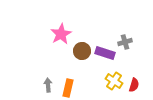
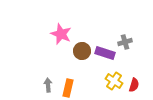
pink star: rotated 20 degrees counterclockwise
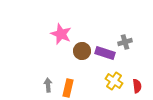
red semicircle: moved 3 px right, 1 px down; rotated 24 degrees counterclockwise
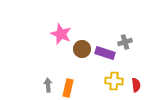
brown circle: moved 2 px up
yellow cross: rotated 30 degrees counterclockwise
red semicircle: moved 1 px left, 1 px up
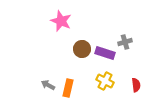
pink star: moved 13 px up
yellow cross: moved 9 px left; rotated 24 degrees clockwise
gray arrow: rotated 56 degrees counterclockwise
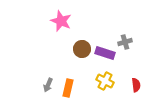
gray arrow: rotated 96 degrees counterclockwise
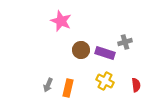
brown circle: moved 1 px left, 1 px down
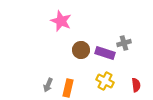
gray cross: moved 1 px left, 1 px down
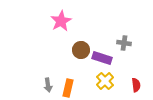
pink star: rotated 20 degrees clockwise
gray cross: rotated 24 degrees clockwise
purple rectangle: moved 3 px left, 5 px down
yellow cross: rotated 18 degrees clockwise
gray arrow: rotated 32 degrees counterclockwise
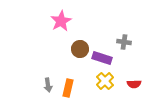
gray cross: moved 1 px up
brown circle: moved 1 px left, 1 px up
red semicircle: moved 2 px left, 1 px up; rotated 96 degrees clockwise
